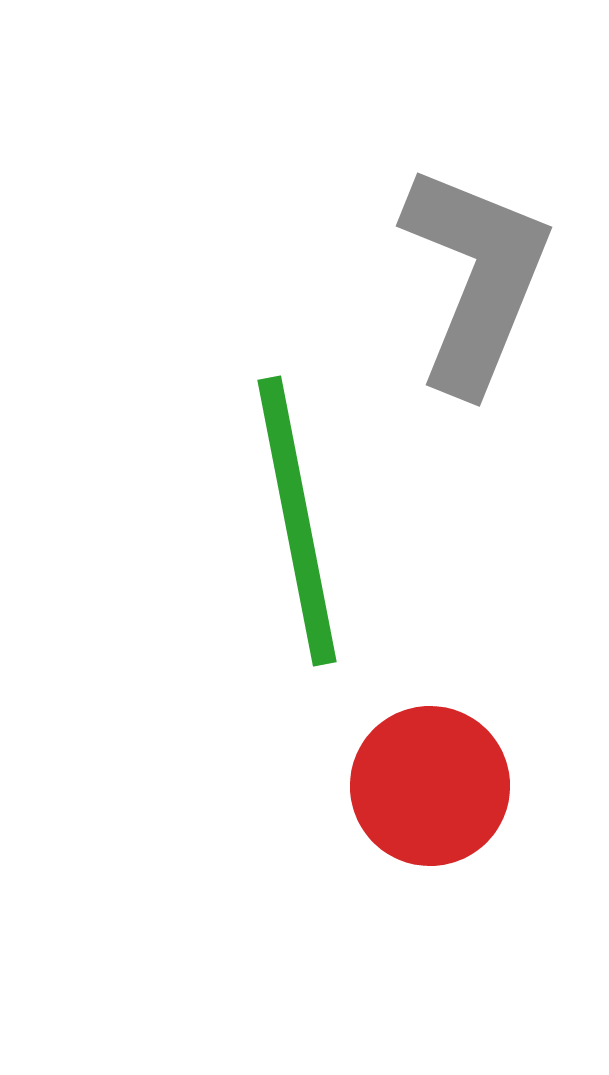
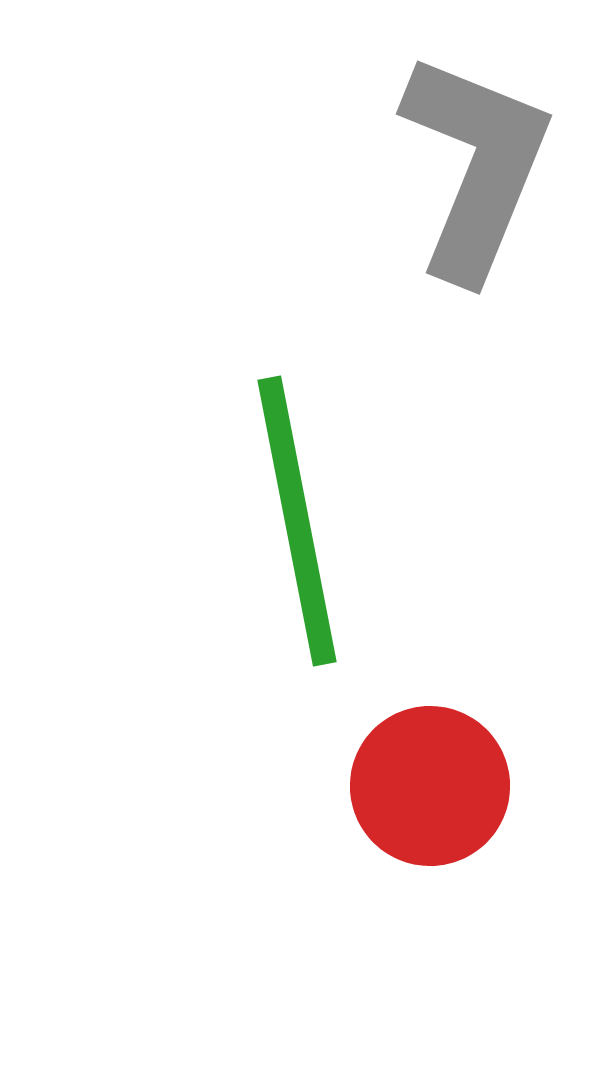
gray L-shape: moved 112 px up
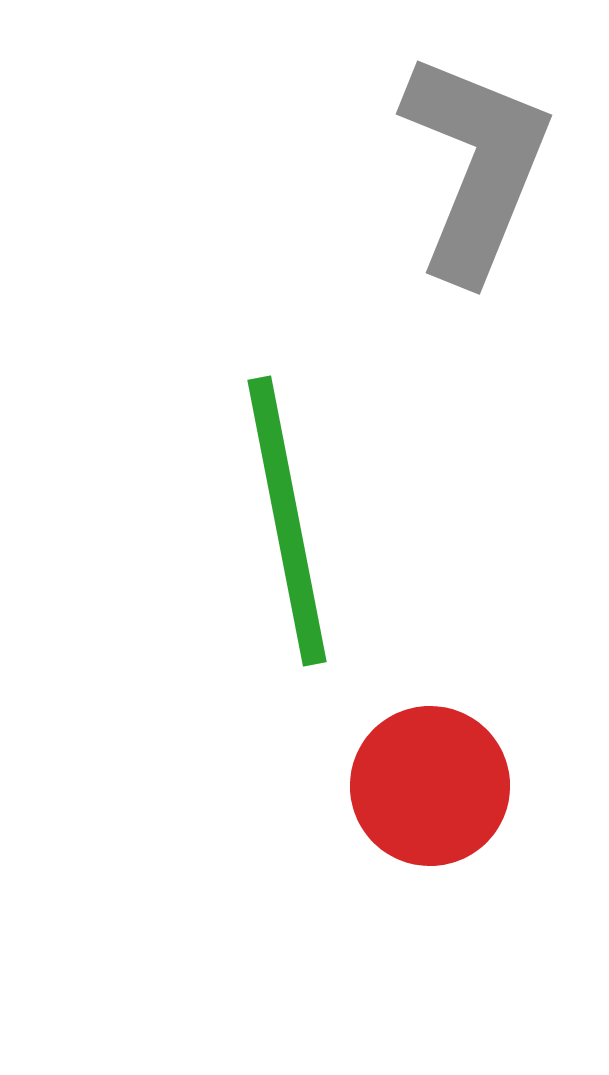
green line: moved 10 px left
